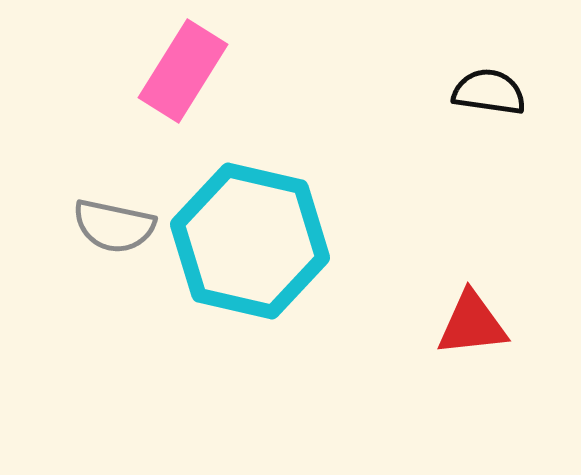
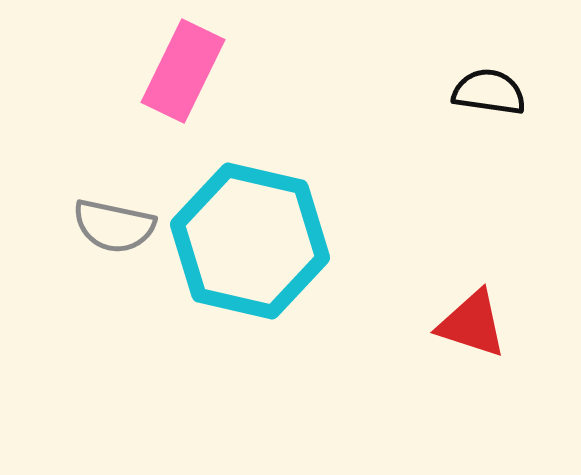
pink rectangle: rotated 6 degrees counterclockwise
red triangle: rotated 24 degrees clockwise
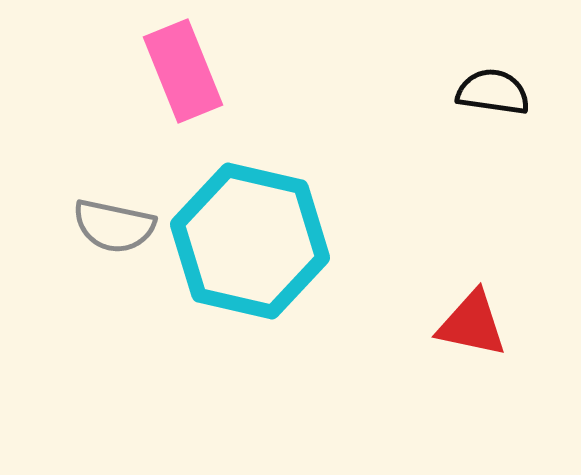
pink rectangle: rotated 48 degrees counterclockwise
black semicircle: moved 4 px right
red triangle: rotated 6 degrees counterclockwise
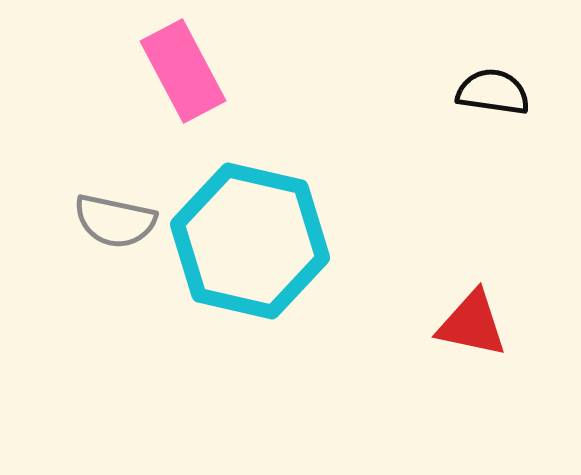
pink rectangle: rotated 6 degrees counterclockwise
gray semicircle: moved 1 px right, 5 px up
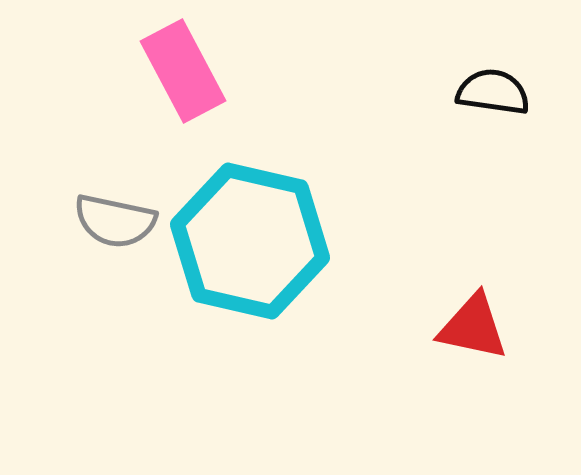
red triangle: moved 1 px right, 3 px down
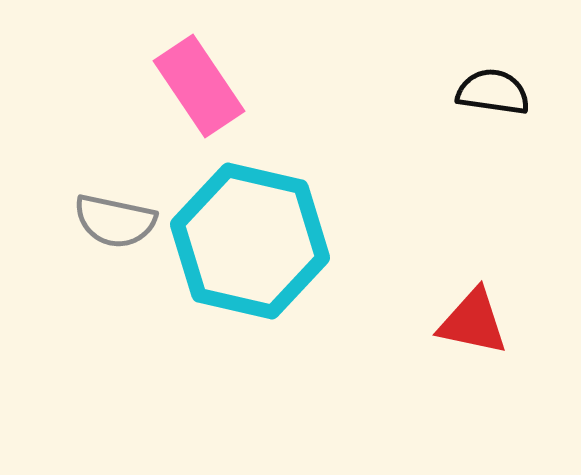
pink rectangle: moved 16 px right, 15 px down; rotated 6 degrees counterclockwise
red triangle: moved 5 px up
